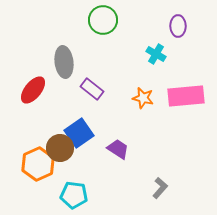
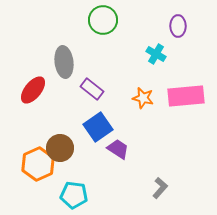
blue square: moved 19 px right, 6 px up
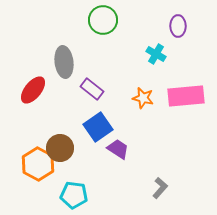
orange hexagon: rotated 8 degrees counterclockwise
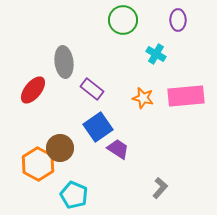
green circle: moved 20 px right
purple ellipse: moved 6 px up
cyan pentagon: rotated 16 degrees clockwise
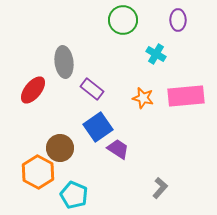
orange hexagon: moved 8 px down
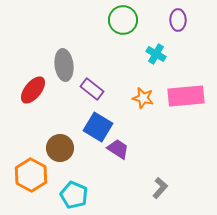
gray ellipse: moved 3 px down
blue square: rotated 24 degrees counterclockwise
orange hexagon: moved 7 px left, 3 px down
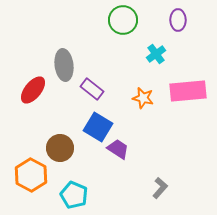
cyan cross: rotated 24 degrees clockwise
pink rectangle: moved 2 px right, 5 px up
